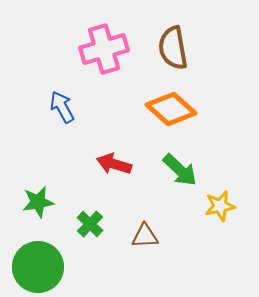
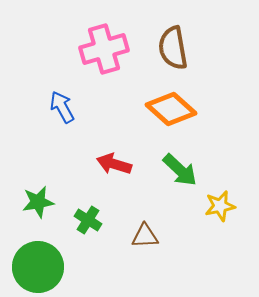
green cross: moved 2 px left, 4 px up; rotated 12 degrees counterclockwise
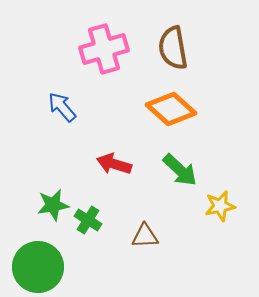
blue arrow: rotated 12 degrees counterclockwise
green star: moved 15 px right, 3 px down
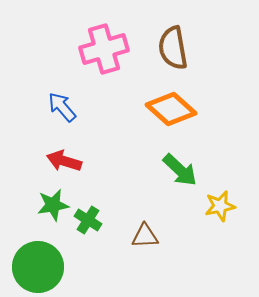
red arrow: moved 50 px left, 3 px up
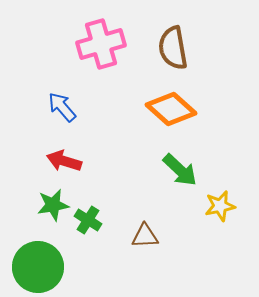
pink cross: moved 3 px left, 5 px up
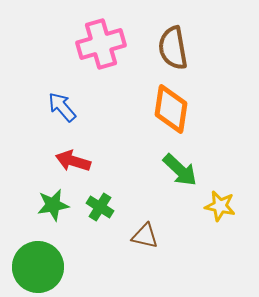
orange diamond: rotated 57 degrees clockwise
red arrow: moved 9 px right
yellow star: rotated 24 degrees clockwise
green cross: moved 12 px right, 13 px up
brown triangle: rotated 16 degrees clockwise
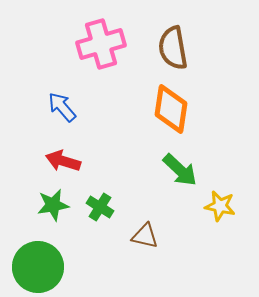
red arrow: moved 10 px left
